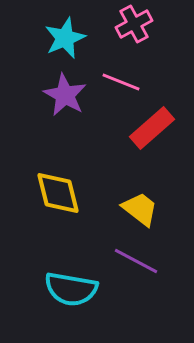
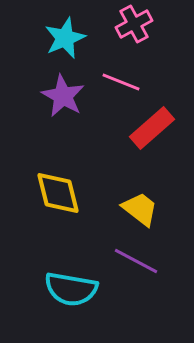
purple star: moved 2 px left, 1 px down
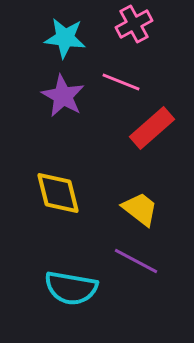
cyan star: rotated 30 degrees clockwise
cyan semicircle: moved 1 px up
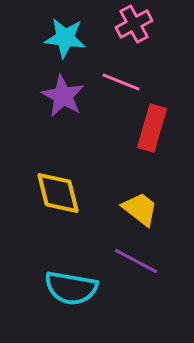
red rectangle: rotated 33 degrees counterclockwise
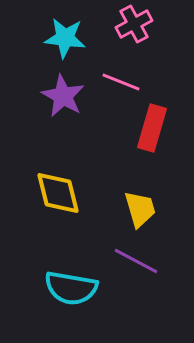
yellow trapezoid: rotated 36 degrees clockwise
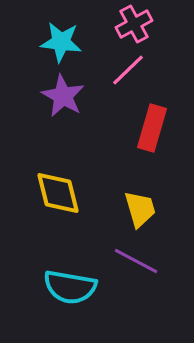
cyan star: moved 4 px left, 4 px down
pink line: moved 7 px right, 12 px up; rotated 66 degrees counterclockwise
cyan semicircle: moved 1 px left, 1 px up
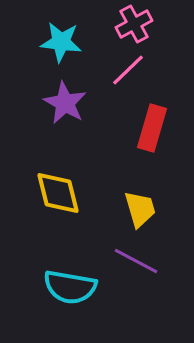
purple star: moved 2 px right, 7 px down
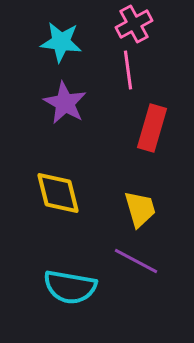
pink line: rotated 54 degrees counterclockwise
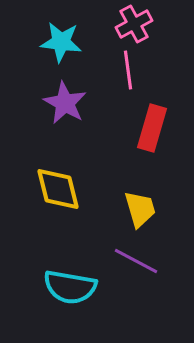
yellow diamond: moved 4 px up
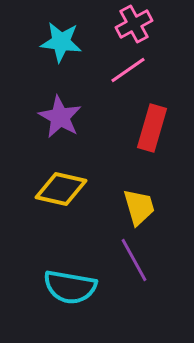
pink line: rotated 63 degrees clockwise
purple star: moved 5 px left, 14 px down
yellow diamond: moved 3 px right; rotated 63 degrees counterclockwise
yellow trapezoid: moved 1 px left, 2 px up
purple line: moved 2 px left, 1 px up; rotated 33 degrees clockwise
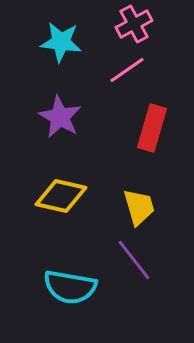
pink line: moved 1 px left
yellow diamond: moved 7 px down
purple line: rotated 9 degrees counterclockwise
